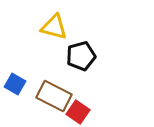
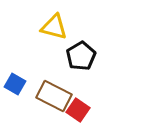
black pentagon: rotated 16 degrees counterclockwise
red square: moved 2 px up
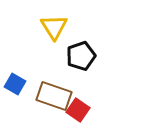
yellow triangle: rotated 44 degrees clockwise
black pentagon: rotated 12 degrees clockwise
brown rectangle: rotated 8 degrees counterclockwise
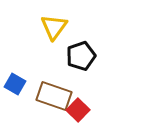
yellow triangle: rotated 8 degrees clockwise
red square: rotated 10 degrees clockwise
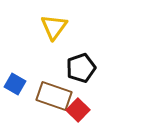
black pentagon: moved 12 px down
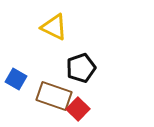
yellow triangle: rotated 40 degrees counterclockwise
blue square: moved 1 px right, 5 px up
red square: moved 1 px up
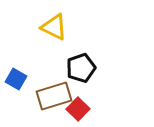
brown rectangle: rotated 36 degrees counterclockwise
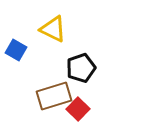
yellow triangle: moved 1 px left, 2 px down
blue square: moved 29 px up
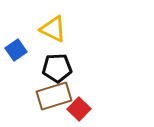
blue square: rotated 25 degrees clockwise
black pentagon: moved 24 px left; rotated 16 degrees clockwise
red square: moved 1 px right
